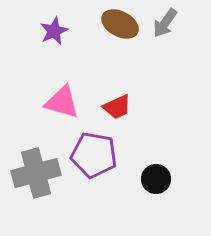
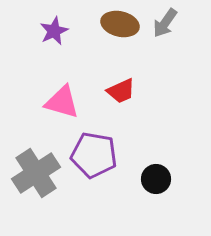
brown ellipse: rotated 15 degrees counterclockwise
red trapezoid: moved 4 px right, 16 px up
gray cross: rotated 18 degrees counterclockwise
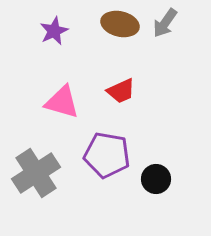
purple pentagon: moved 13 px right
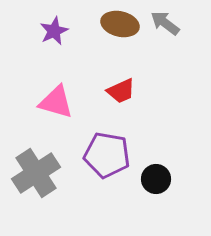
gray arrow: rotated 92 degrees clockwise
pink triangle: moved 6 px left
